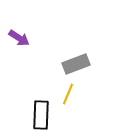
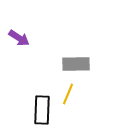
gray rectangle: rotated 20 degrees clockwise
black rectangle: moved 1 px right, 5 px up
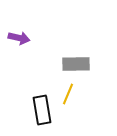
purple arrow: rotated 20 degrees counterclockwise
black rectangle: rotated 12 degrees counterclockwise
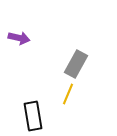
gray rectangle: rotated 60 degrees counterclockwise
black rectangle: moved 9 px left, 6 px down
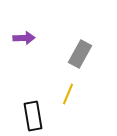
purple arrow: moved 5 px right; rotated 15 degrees counterclockwise
gray rectangle: moved 4 px right, 10 px up
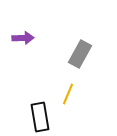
purple arrow: moved 1 px left
black rectangle: moved 7 px right, 1 px down
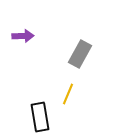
purple arrow: moved 2 px up
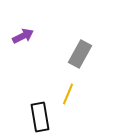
purple arrow: rotated 25 degrees counterclockwise
